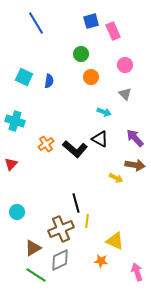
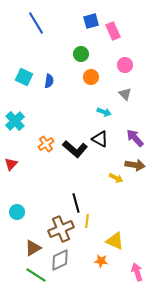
cyan cross: rotated 30 degrees clockwise
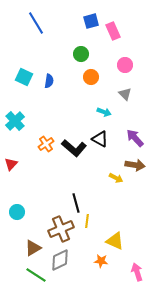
black L-shape: moved 1 px left, 1 px up
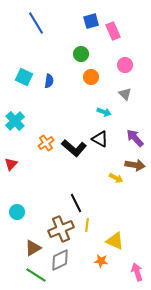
orange cross: moved 1 px up
black line: rotated 12 degrees counterclockwise
yellow line: moved 4 px down
